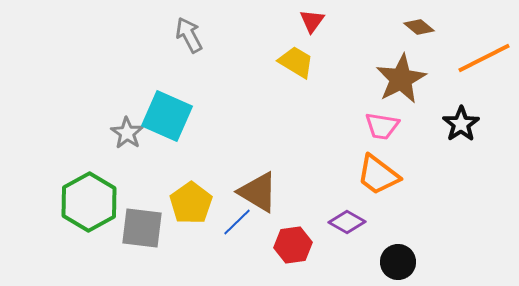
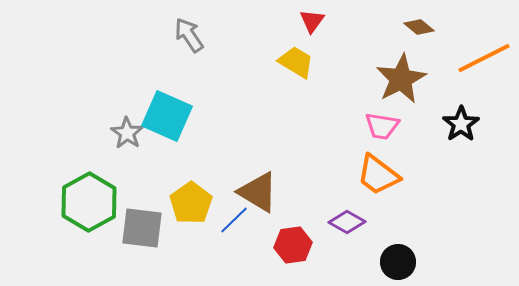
gray arrow: rotated 6 degrees counterclockwise
blue line: moved 3 px left, 2 px up
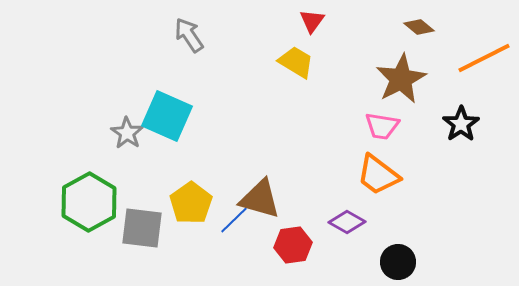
brown triangle: moved 2 px right, 7 px down; rotated 15 degrees counterclockwise
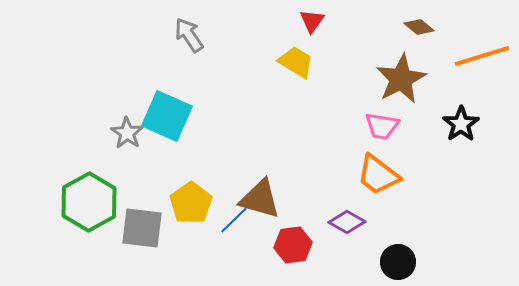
orange line: moved 2 px left, 2 px up; rotated 10 degrees clockwise
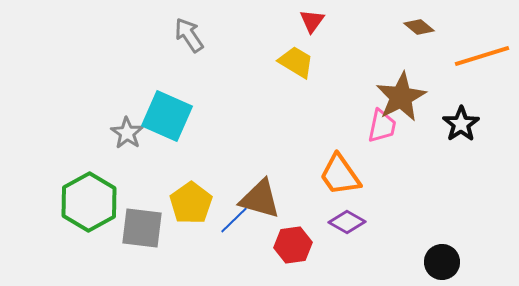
brown star: moved 18 px down
pink trapezoid: rotated 87 degrees counterclockwise
orange trapezoid: moved 38 px left; rotated 18 degrees clockwise
black circle: moved 44 px right
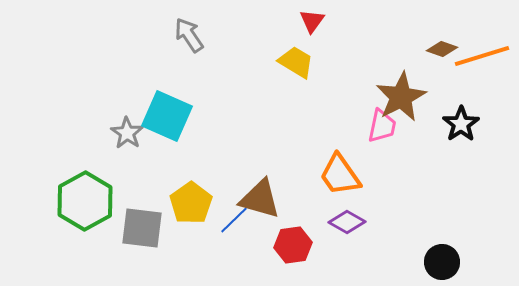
brown diamond: moved 23 px right, 22 px down; rotated 20 degrees counterclockwise
green hexagon: moved 4 px left, 1 px up
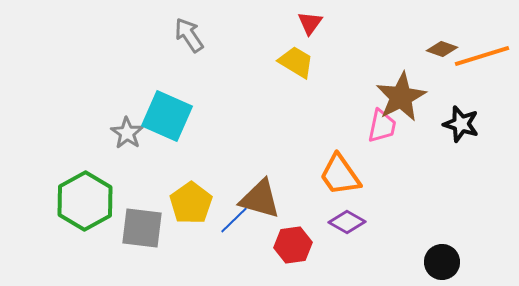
red triangle: moved 2 px left, 2 px down
black star: rotated 21 degrees counterclockwise
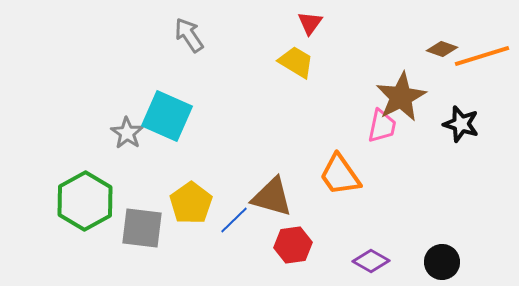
brown triangle: moved 12 px right, 2 px up
purple diamond: moved 24 px right, 39 px down
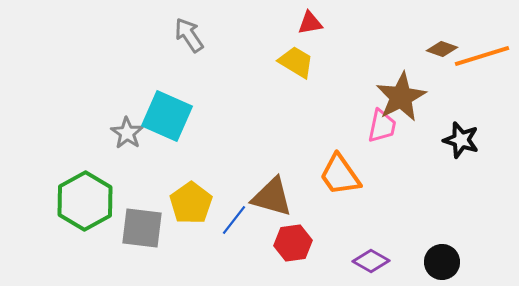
red triangle: rotated 44 degrees clockwise
black star: moved 16 px down
blue line: rotated 8 degrees counterclockwise
red hexagon: moved 2 px up
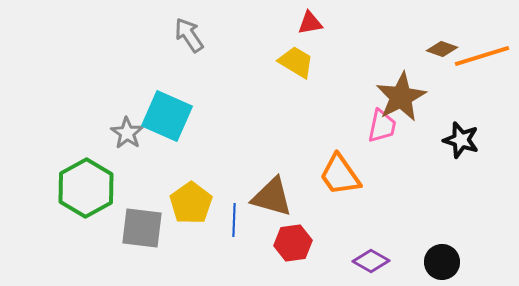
green hexagon: moved 1 px right, 13 px up
blue line: rotated 36 degrees counterclockwise
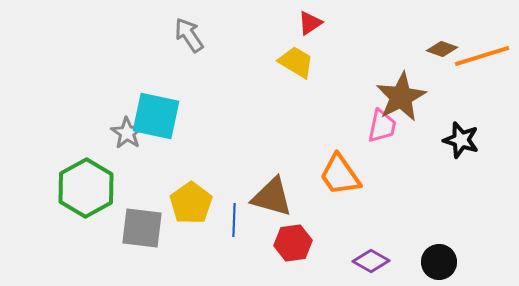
red triangle: rotated 24 degrees counterclockwise
cyan square: moved 11 px left; rotated 12 degrees counterclockwise
black circle: moved 3 px left
